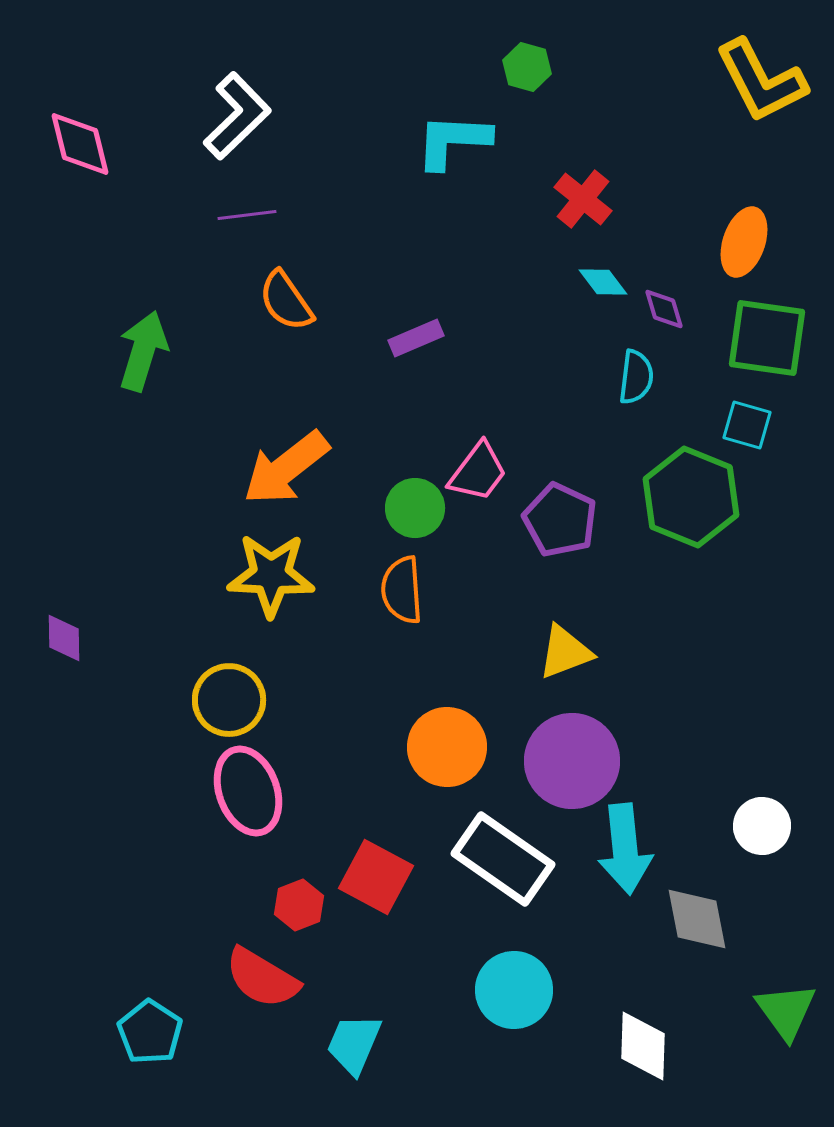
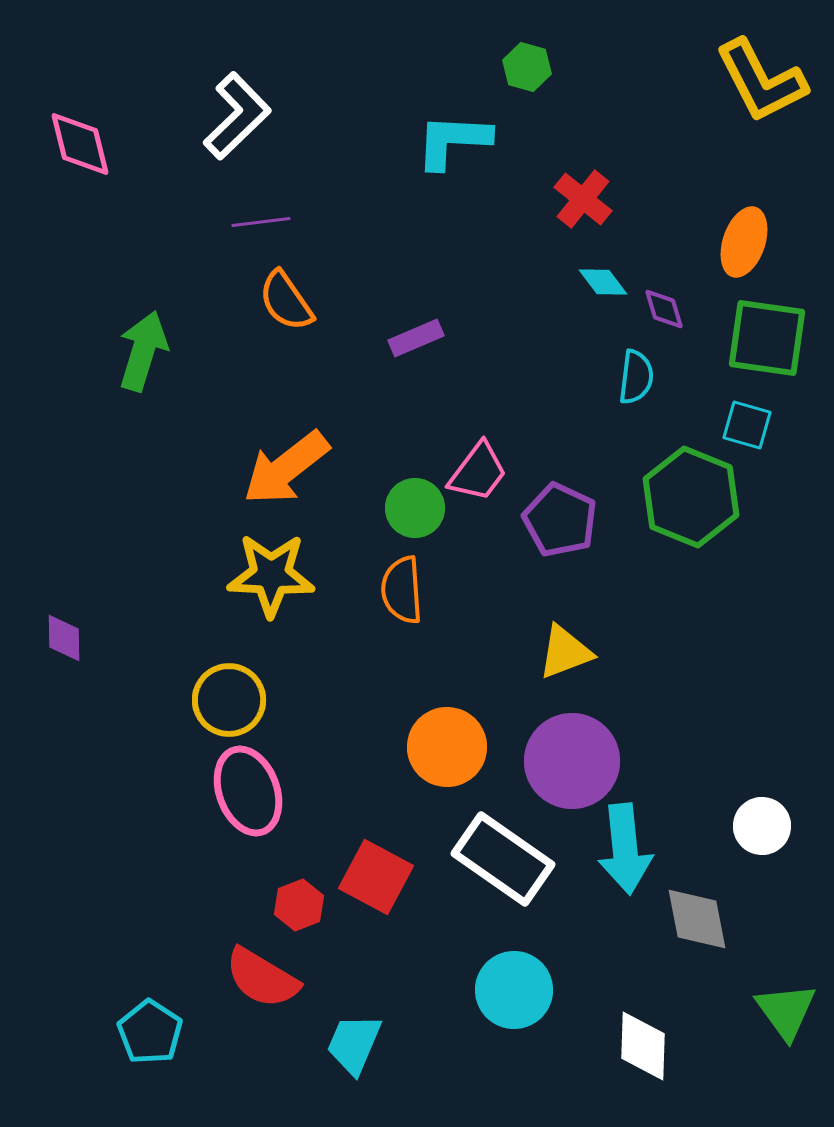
purple line at (247, 215): moved 14 px right, 7 px down
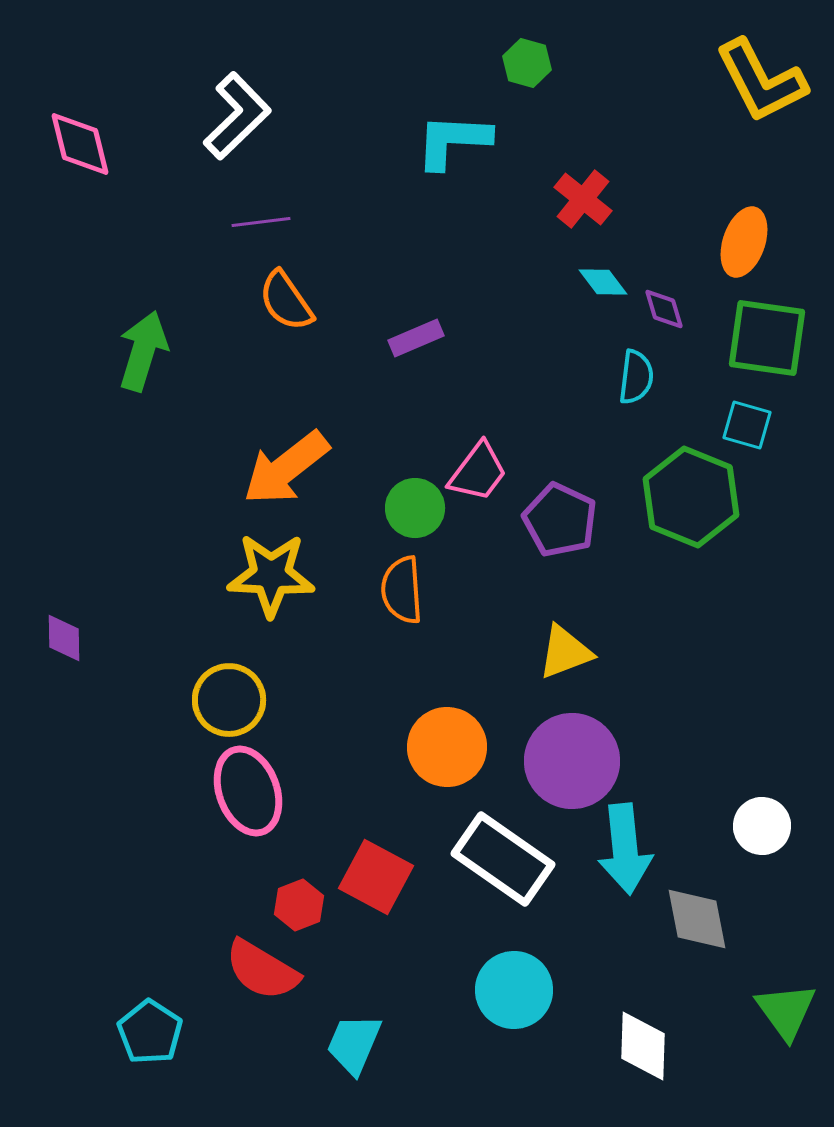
green hexagon at (527, 67): moved 4 px up
red semicircle at (262, 978): moved 8 px up
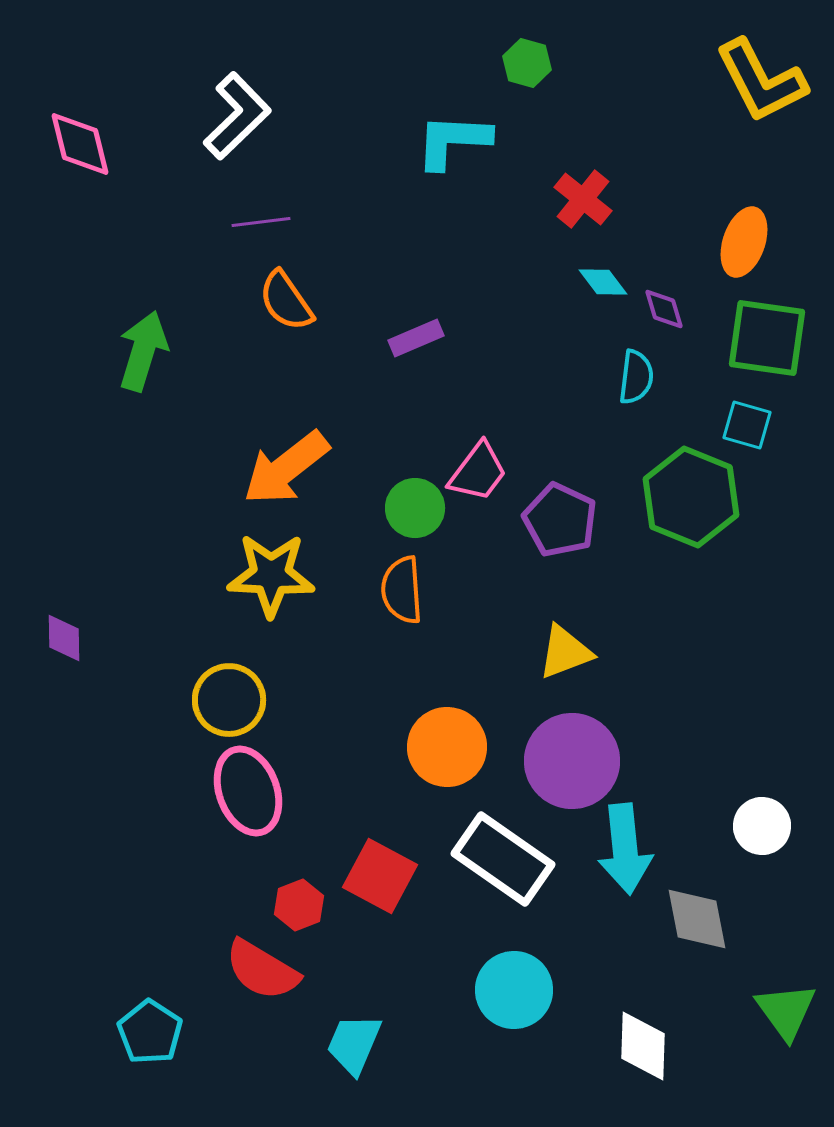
red square at (376, 877): moved 4 px right, 1 px up
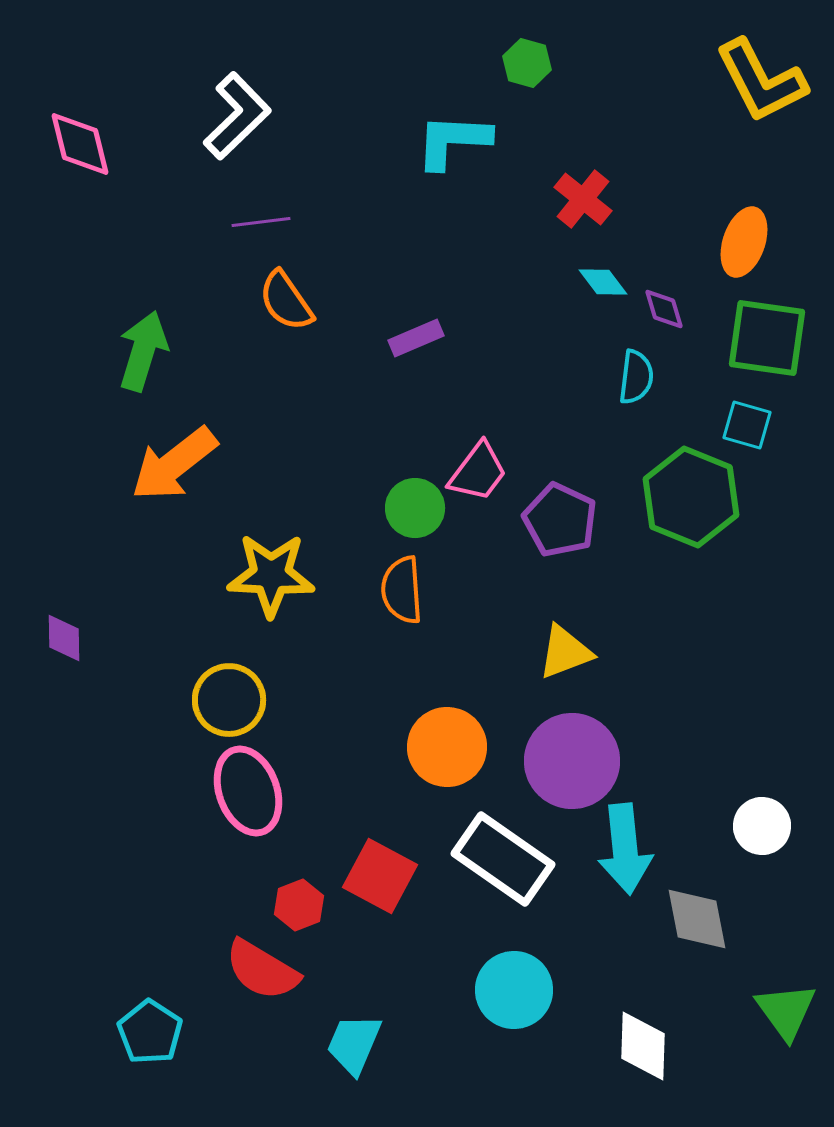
orange arrow at (286, 468): moved 112 px left, 4 px up
